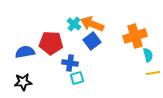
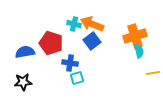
cyan cross: rotated 24 degrees counterclockwise
red pentagon: rotated 15 degrees clockwise
cyan semicircle: moved 9 px left, 4 px up
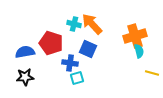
orange arrow: rotated 25 degrees clockwise
blue square: moved 4 px left, 8 px down; rotated 30 degrees counterclockwise
yellow line: moved 1 px left; rotated 24 degrees clockwise
black star: moved 2 px right, 5 px up
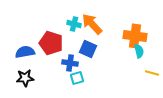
orange cross: rotated 25 degrees clockwise
black star: moved 1 px down
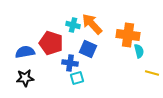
cyan cross: moved 1 px left, 1 px down
orange cross: moved 7 px left, 1 px up
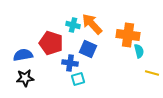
blue semicircle: moved 2 px left, 3 px down
cyan square: moved 1 px right, 1 px down
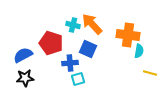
cyan semicircle: rotated 24 degrees clockwise
blue semicircle: rotated 18 degrees counterclockwise
blue cross: rotated 14 degrees counterclockwise
yellow line: moved 2 px left
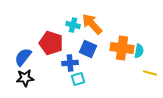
orange cross: moved 6 px left, 13 px down
blue semicircle: moved 2 px down; rotated 24 degrees counterclockwise
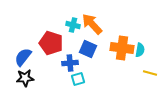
cyan semicircle: moved 1 px right, 1 px up
